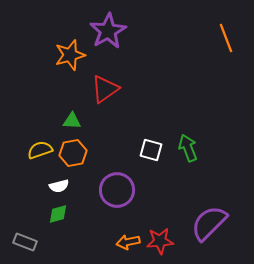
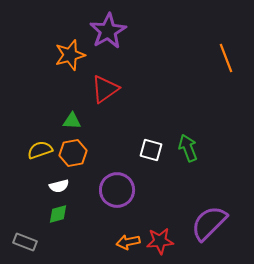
orange line: moved 20 px down
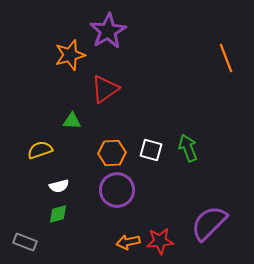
orange hexagon: moved 39 px right; rotated 8 degrees clockwise
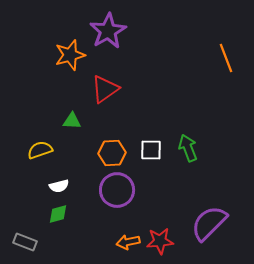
white square: rotated 15 degrees counterclockwise
